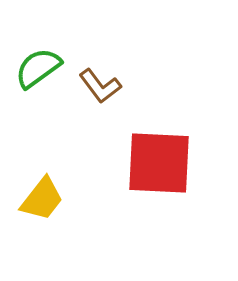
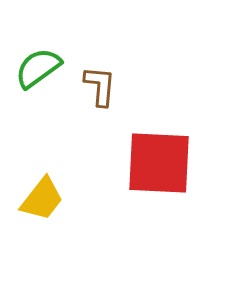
brown L-shape: rotated 138 degrees counterclockwise
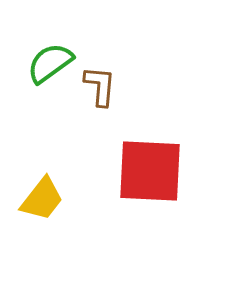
green semicircle: moved 12 px right, 5 px up
red square: moved 9 px left, 8 px down
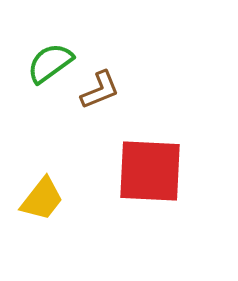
brown L-shape: moved 4 px down; rotated 63 degrees clockwise
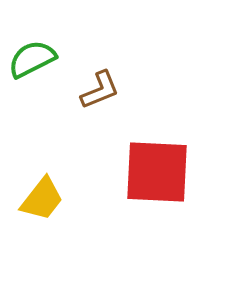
green semicircle: moved 18 px left, 4 px up; rotated 9 degrees clockwise
red square: moved 7 px right, 1 px down
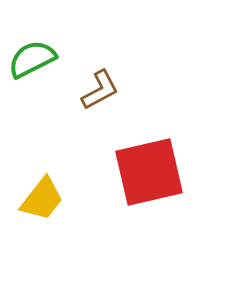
brown L-shape: rotated 6 degrees counterclockwise
red square: moved 8 px left; rotated 16 degrees counterclockwise
